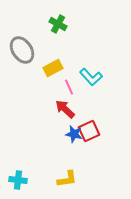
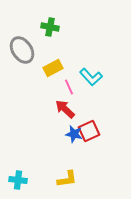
green cross: moved 8 px left, 3 px down; rotated 18 degrees counterclockwise
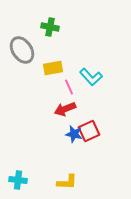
yellow rectangle: rotated 18 degrees clockwise
red arrow: rotated 65 degrees counterclockwise
yellow L-shape: moved 3 px down; rotated 10 degrees clockwise
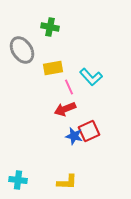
blue star: moved 2 px down
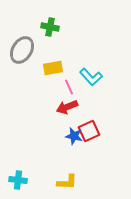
gray ellipse: rotated 64 degrees clockwise
red arrow: moved 2 px right, 2 px up
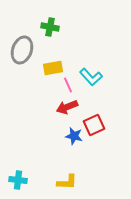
gray ellipse: rotated 12 degrees counterclockwise
pink line: moved 1 px left, 2 px up
red square: moved 5 px right, 6 px up
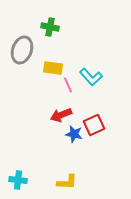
yellow rectangle: rotated 18 degrees clockwise
red arrow: moved 6 px left, 8 px down
blue star: moved 2 px up
